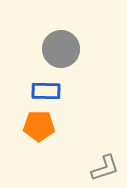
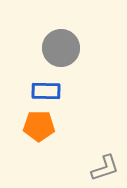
gray circle: moved 1 px up
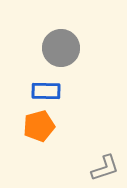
orange pentagon: rotated 16 degrees counterclockwise
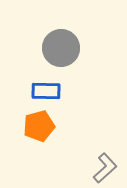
gray L-shape: rotated 24 degrees counterclockwise
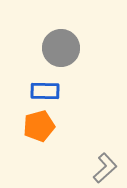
blue rectangle: moved 1 px left
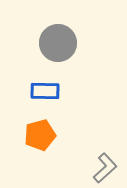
gray circle: moved 3 px left, 5 px up
orange pentagon: moved 1 px right, 9 px down
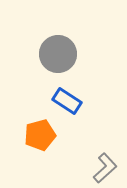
gray circle: moved 11 px down
blue rectangle: moved 22 px right, 10 px down; rotated 32 degrees clockwise
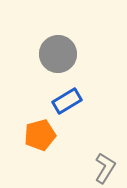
blue rectangle: rotated 64 degrees counterclockwise
gray L-shape: rotated 16 degrees counterclockwise
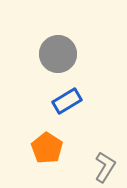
orange pentagon: moved 7 px right, 13 px down; rotated 24 degrees counterclockwise
gray L-shape: moved 1 px up
